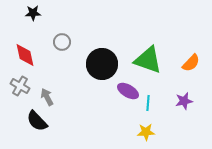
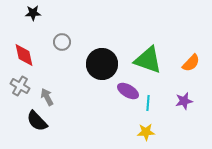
red diamond: moved 1 px left
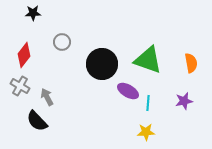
red diamond: rotated 50 degrees clockwise
orange semicircle: rotated 54 degrees counterclockwise
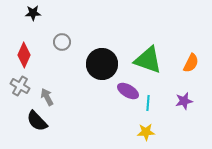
red diamond: rotated 15 degrees counterclockwise
orange semicircle: rotated 36 degrees clockwise
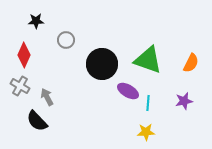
black star: moved 3 px right, 8 px down
gray circle: moved 4 px right, 2 px up
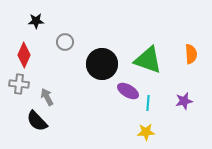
gray circle: moved 1 px left, 2 px down
orange semicircle: moved 9 px up; rotated 30 degrees counterclockwise
gray cross: moved 1 px left, 2 px up; rotated 24 degrees counterclockwise
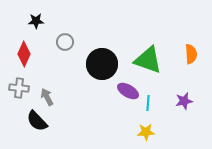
red diamond: moved 1 px up
gray cross: moved 4 px down
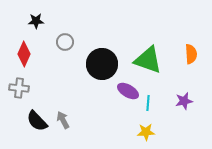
gray arrow: moved 16 px right, 23 px down
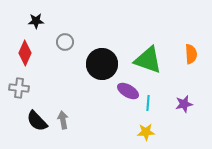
red diamond: moved 1 px right, 1 px up
purple star: moved 3 px down
gray arrow: rotated 18 degrees clockwise
